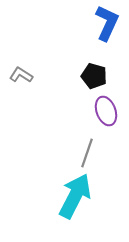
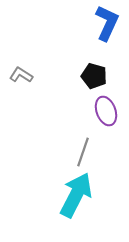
gray line: moved 4 px left, 1 px up
cyan arrow: moved 1 px right, 1 px up
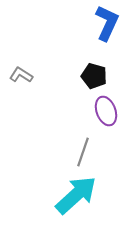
cyan arrow: rotated 21 degrees clockwise
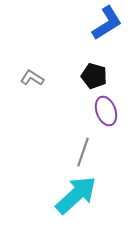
blue L-shape: rotated 33 degrees clockwise
gray L-shape: moved 11 px right, 3 px down
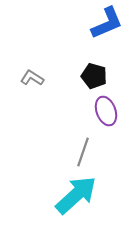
blue L-shape: rotated 9 degrees clockwise
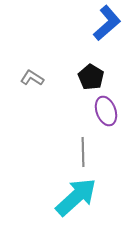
blue L-shape: rotated 18 degrees counterclockwise
black pentagon: moved 3 px left, 1 px down; rotated 15 degrees clockwise
gray line: rotated 20 degrees counterclockwise
cyan arrow: moved 2 px down
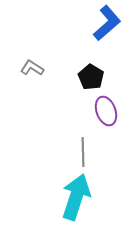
gray L-shape: moved 10 px up
cyan arrow: rotated 30 degrees counterclockwise
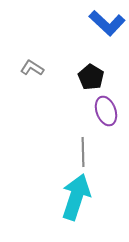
blue L-shape: rotated 84 degrees clockwise
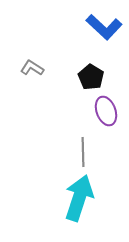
blue L-shape: moved 3 px left, 4 px down
cyan arrow: moved 3 px right, 1 px down
